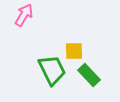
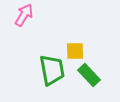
yellow square: moved 1 px right
green trapezoid: rotated 16 degrees clockwise
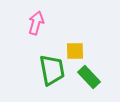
pink arrow: moved 12 px right, 8 px down; rotated 15 degrees counterclockwise
green rectangle: moved 2 px down
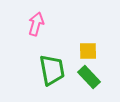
pink arrow: moved 1 px down
yellow square: moved 13 px right
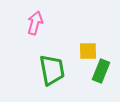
pink arrow: moved 1 px left, 1 px up
green rectangle: moved 12 px right, 6 px up; rotated 65 degrees clockwise
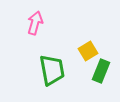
yellow square: rotated 30 degrees counterclockwise
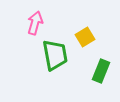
yellow square: moved 3 px left, 14 px up
green trapezoid: moved 3 px right, 15 px up
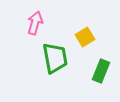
green trapezoid: moved 3 px down
